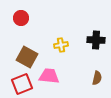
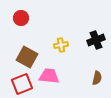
black cross: rotated 24 degrees counterclockwise
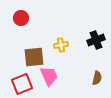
brown square: moved 7 px right; rotated 35 degrees counterclockwise
pink trapezoid: rotated 60 degrees clockwise
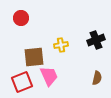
red square: moved 2 px up
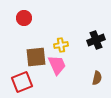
red circle: moved 3 px right
brown square: moved 2 px right
pink trapezoid: moved 8 px right, 11 px up
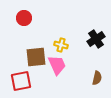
black cross: moved 1 px up; rotated 12 degrees counterclockwise
yellow cross: rotated 24 degrees clockwise
red square: moved 1 px left, 1 px up; rotated 10 degrees clockwise
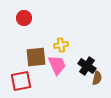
black cross: moved 9 px left, 27 px down; rotated 24 degrees counterclockwise
yellow cross: rotated 24 degrees counterclockwise
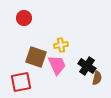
brown square: rotated 25 degrees clockwise
red square: moved 1 px down
